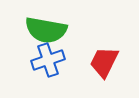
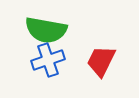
red trapezoid: moved 3 px left, 1 px up
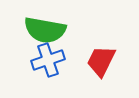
green semicircle: moved 1 px left
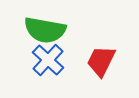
blue cross: rotated 28 degrees counterclockwise
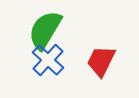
green semicircle: rotated 111 degrees clockwise
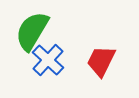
green semicircle: moved 13 px left, 1 px down
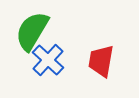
red trapezoid: rotated 16 degrees counterclockwise
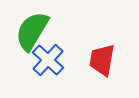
red trapezoid: moved 1 px right, 1 px up
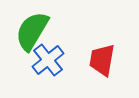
blue cross: rotated 8 degrees clockwise
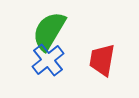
green semicircle: moved 17 px right
